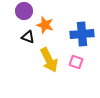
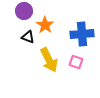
orange star: rotated 18 degrees clockwise
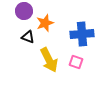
orange star: moved 2 px up; rotated 18 degrees clockwise
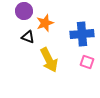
pink square: moved 11 px right
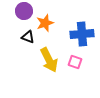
pink square: moved 12 px left
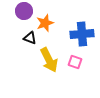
black triangle: moved 2 px right, 1 px down
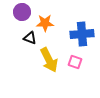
purple circle: moved 2 px left, 1 px down
orange star: rotated 18 degrees clockwise
